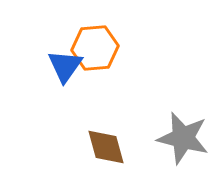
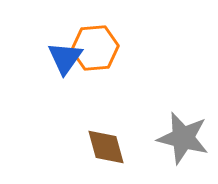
blue triangle: moved 8 px up
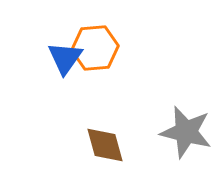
gray star: moved 3 px right, 6 px up
brown diamond: moved 1 px left, 2 px up
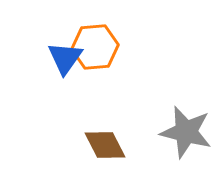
orange hexagon: moved 1 px up
brown diamond: rotated 12 degrees counterclockwise
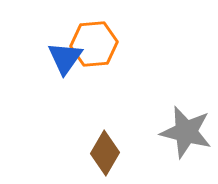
orange hexagon: moved 1 px left, 3 px up
brown diamond: moved 8 px down; rotated 57 degrees clockwise
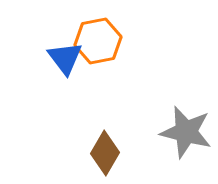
orange hexagon: moved 4 px right, 3 px up; rotated 6 degrees counterclockwise
blue triangle: rotated 12 degrees counterclockwise
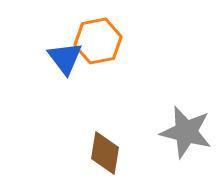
brown diamond: rotated 21 degrees counterclockwise
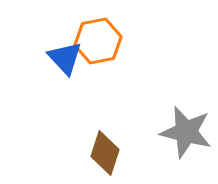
blue triangle: rotated 6 degrees counterclockwise
brown diamond: rotated 9 degrees clockwise
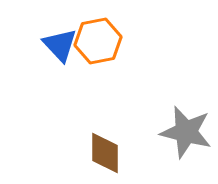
blue triangle: moved 5 px left, 13 px up
brown diamond: rotated 18 degrees counterclockwise
